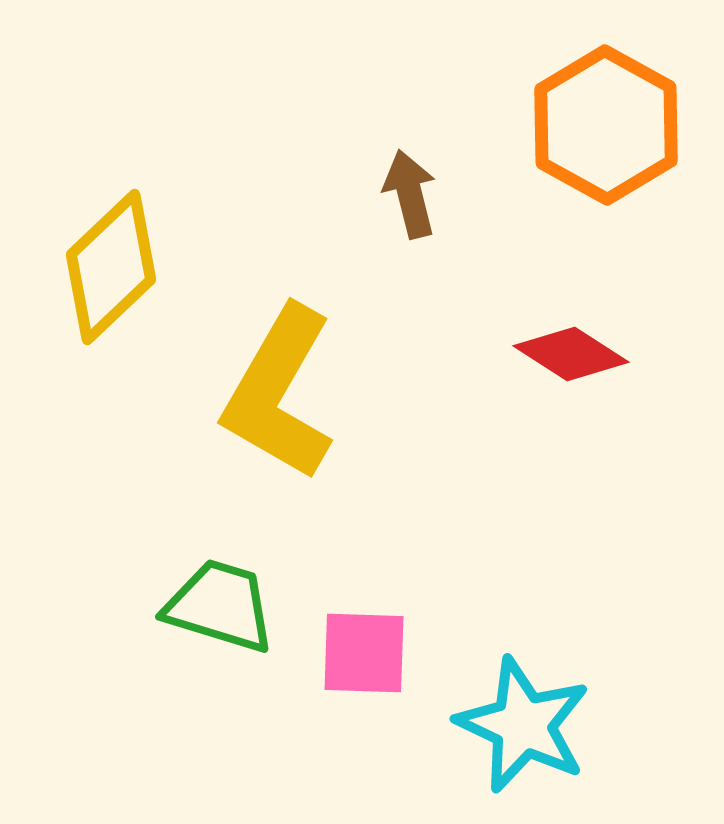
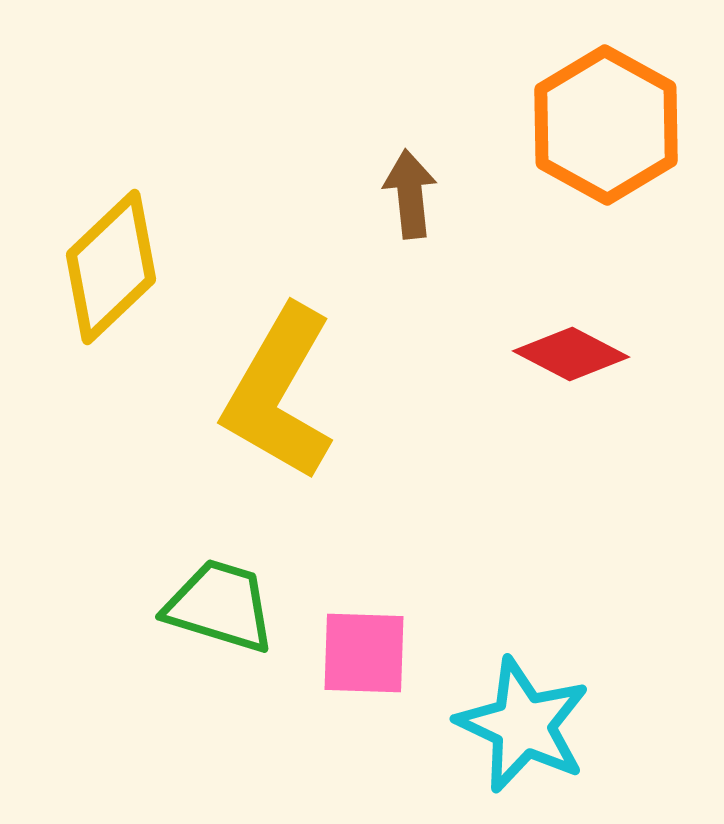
brown arrow: rotated 8 degrees clockwise
red diamond: rotated 5 degrees counterclockwise
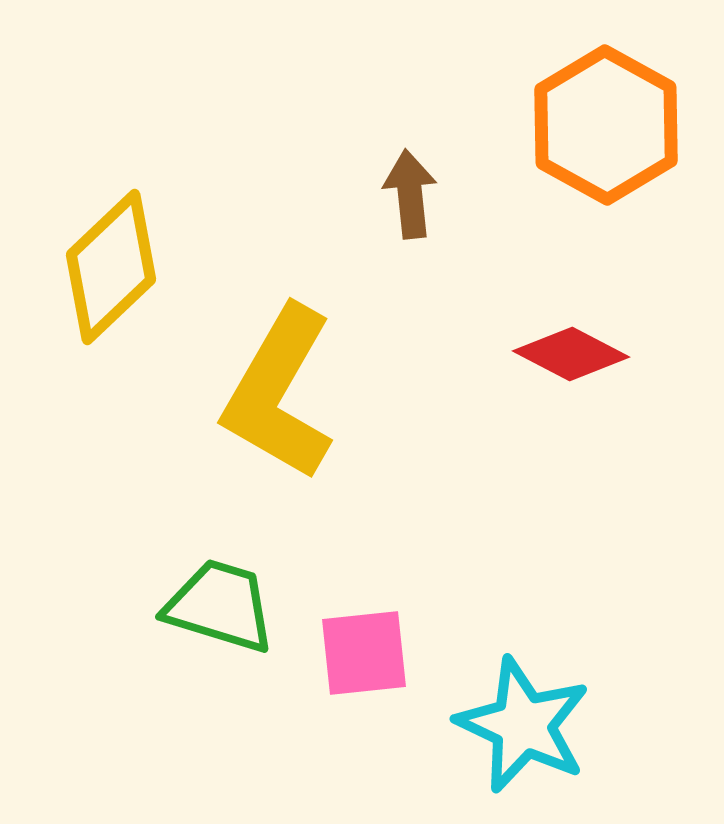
pink square: rotated 8 degrees counterclockwise
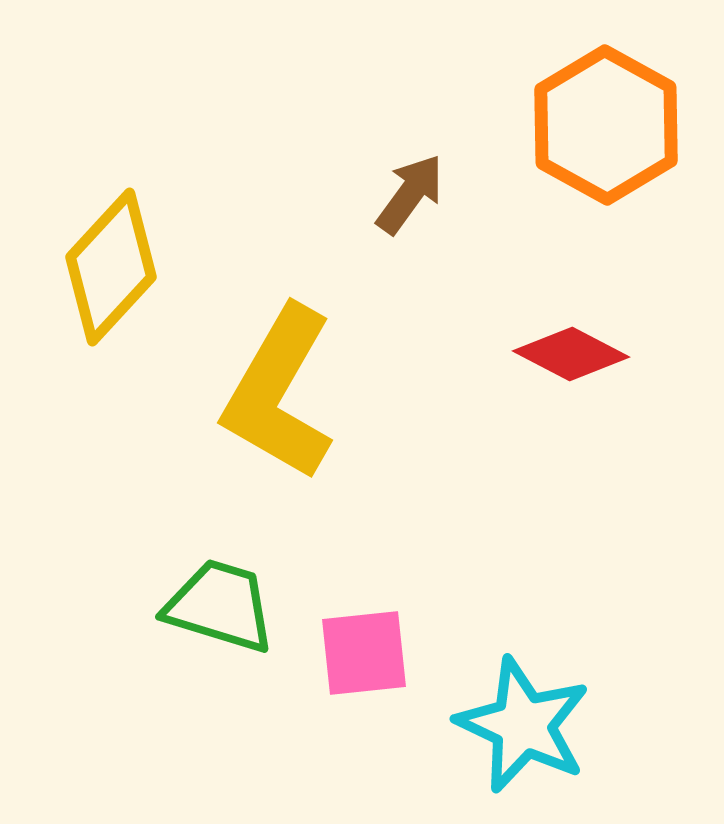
brown arrow: rotated 42 degrees clockwise
yellow diamond: rotated 4 degrees counterclockwise
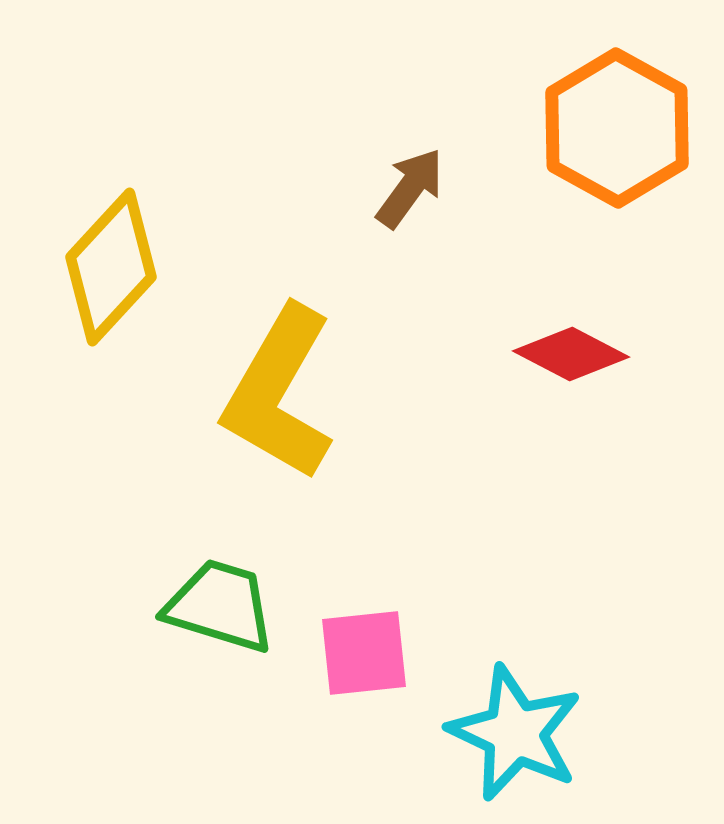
orange hexagon: moved 11 px right, 3 px down
brown arrow: moved 6 px up
cyan star: moved 8 px left, 8 px down
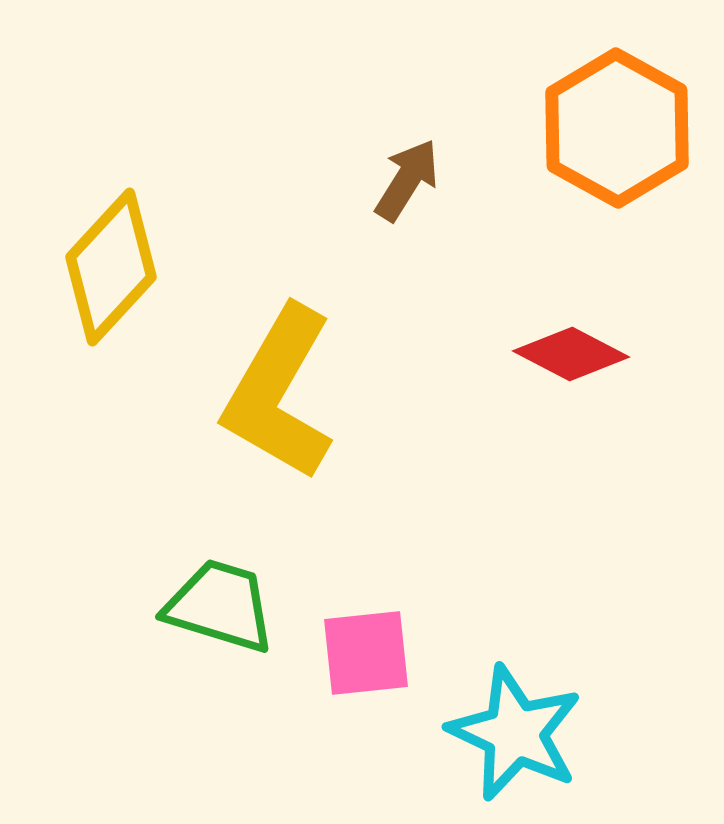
brown arrow: moved 3 px left, 8 px up; rotated 4 degrees counterclockwise
pink square: moved 2 px right
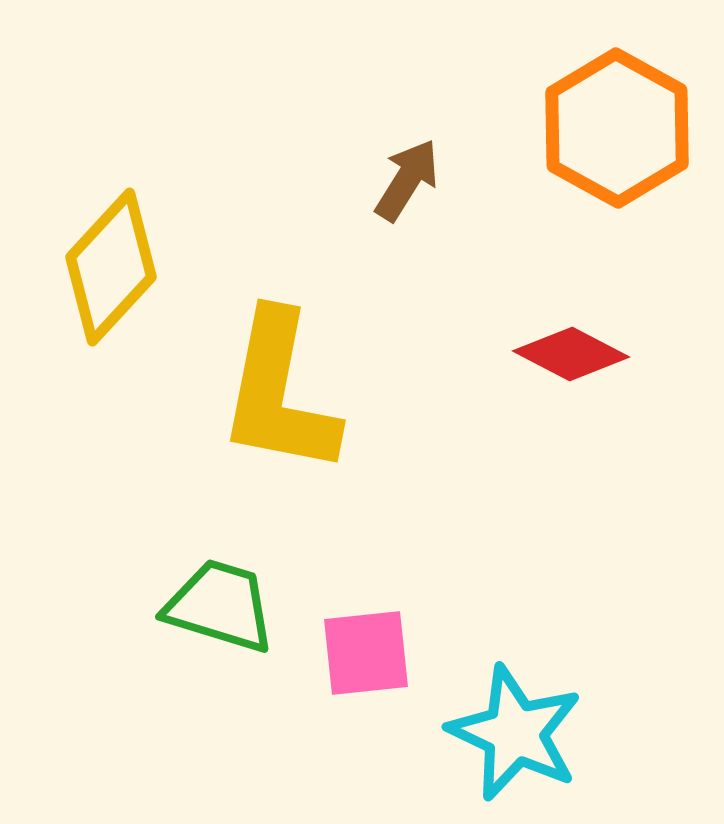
yellow L-shape: rotated 19 degrees counterclockwise
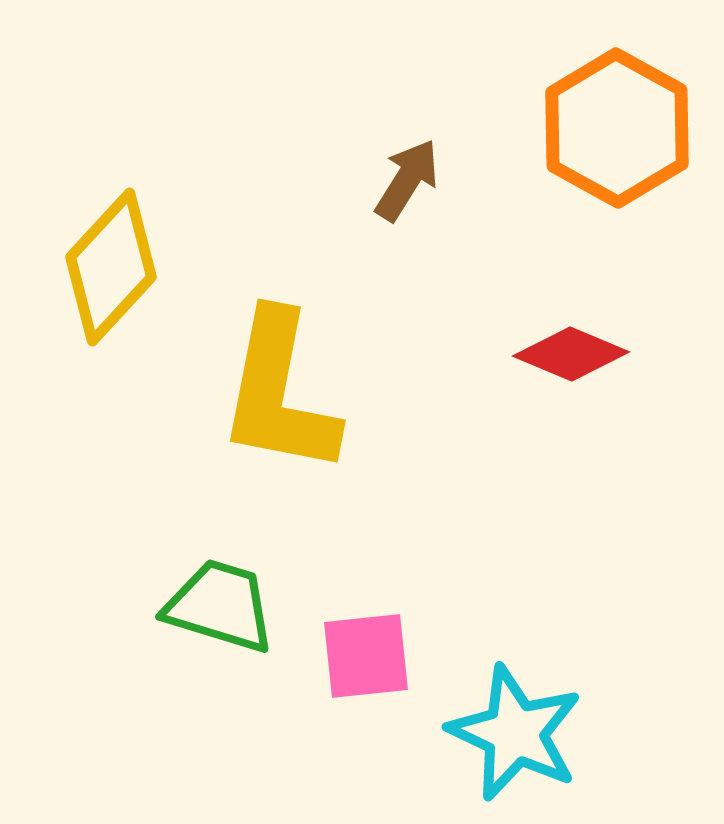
red diamond: rotated 5 degrees counterclockwise
pink square: moved 3 px down
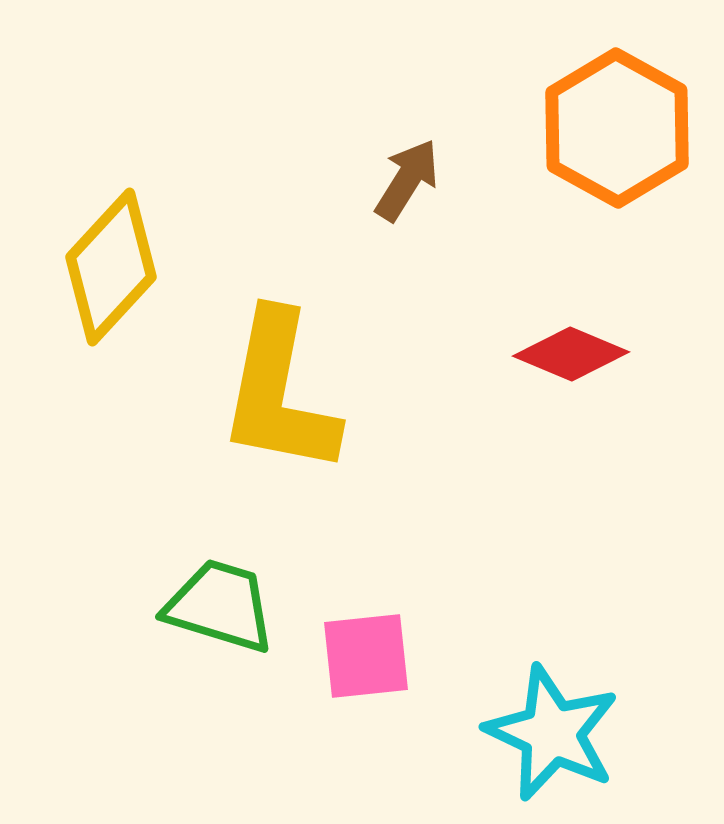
cyan star: moved 37 px right
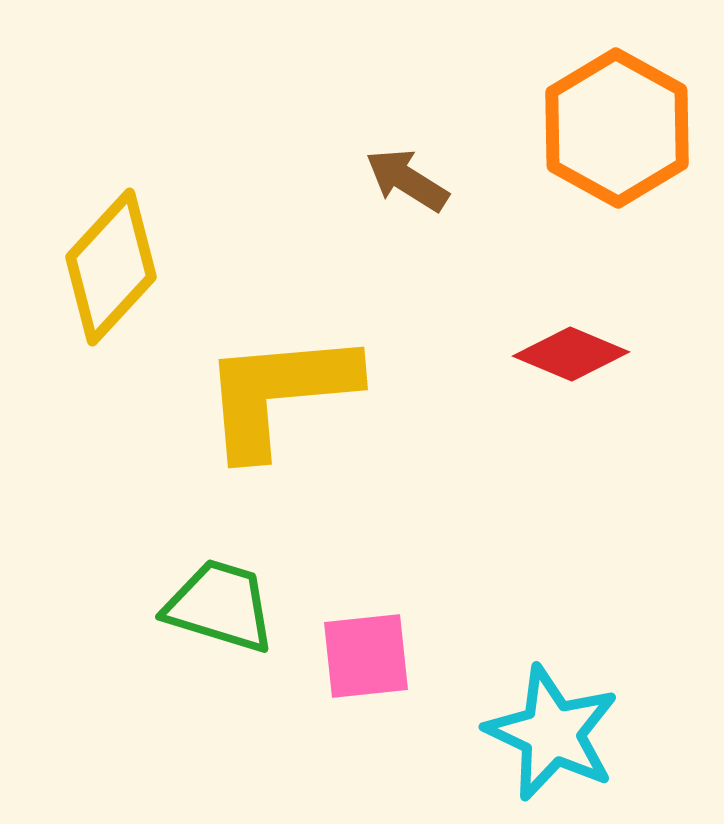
brown arrow: rotated 90 degrees counterclockwise
yellow L-shape: rotated 74 degrees clockwise
